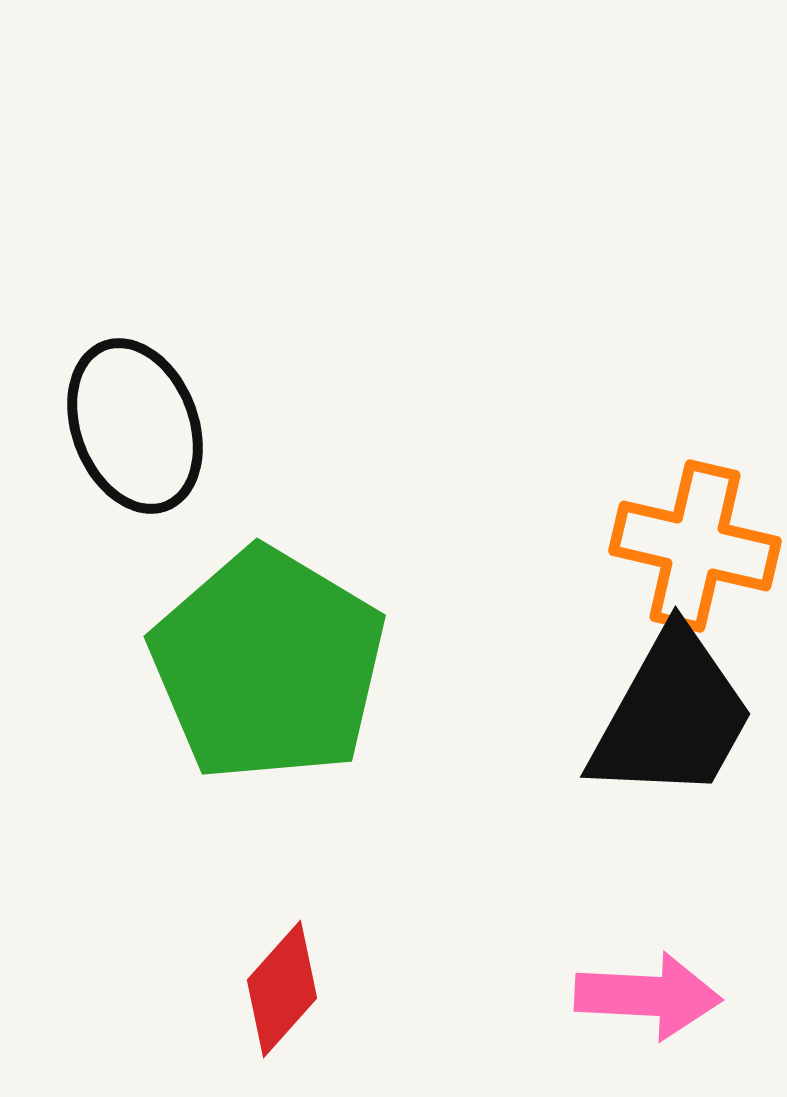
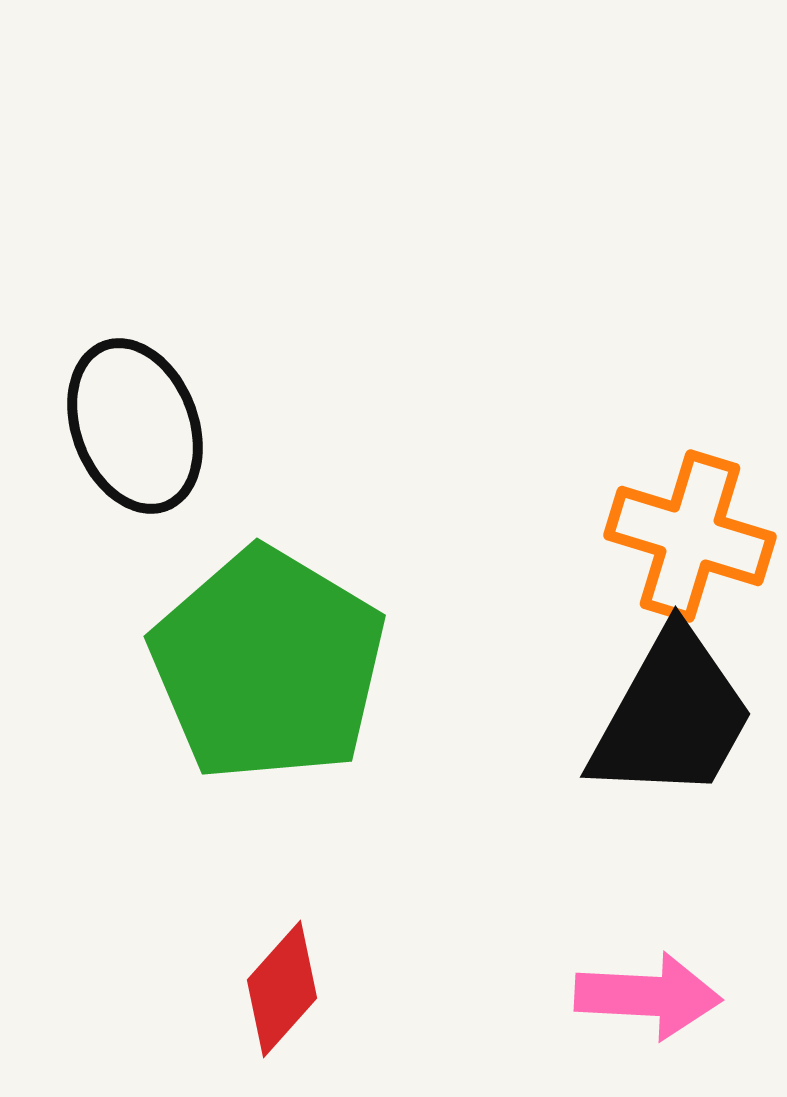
orange cross: moved 5 px left, 10 px up; rotated 4 degrees clockwise
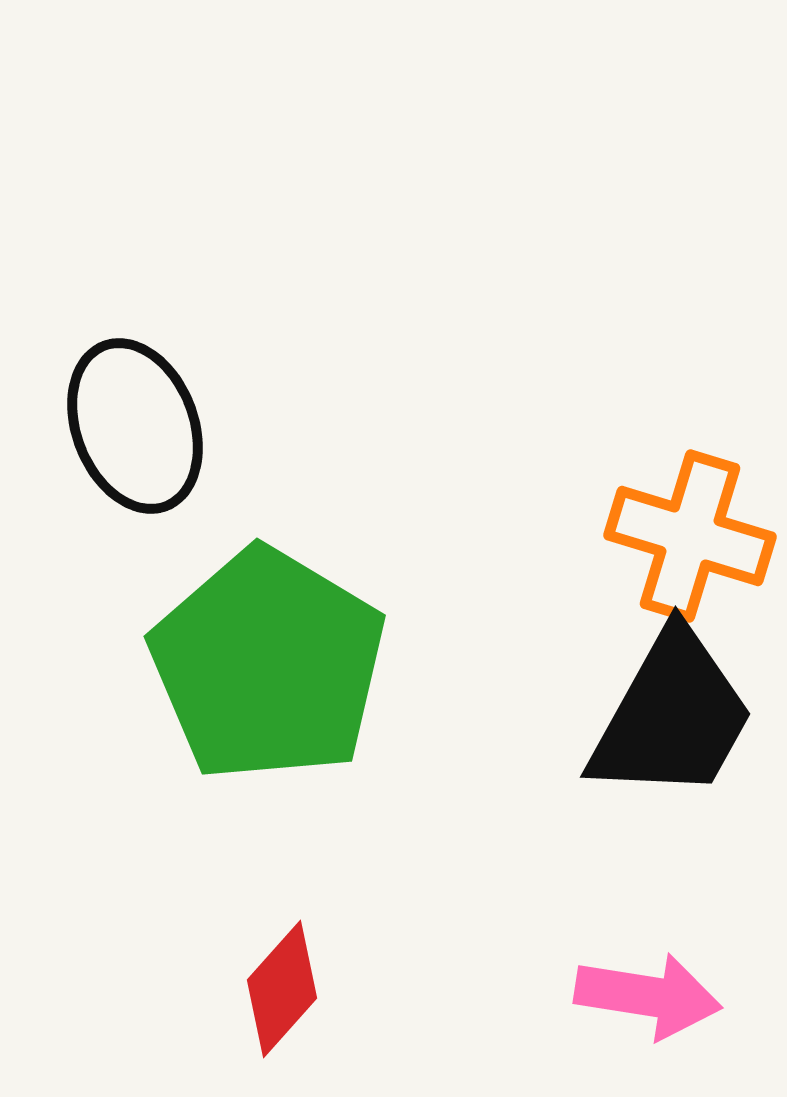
pink arrow: rotated 6 degrees clockwise
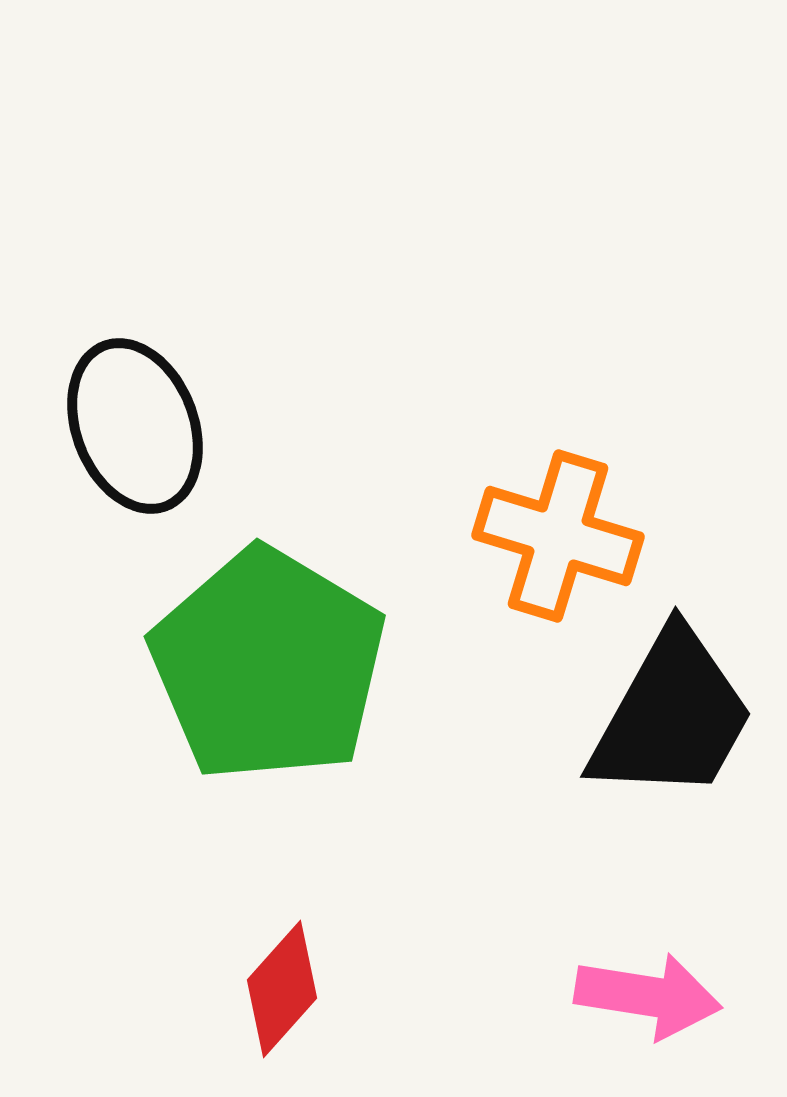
orange cross: moved 132 px left
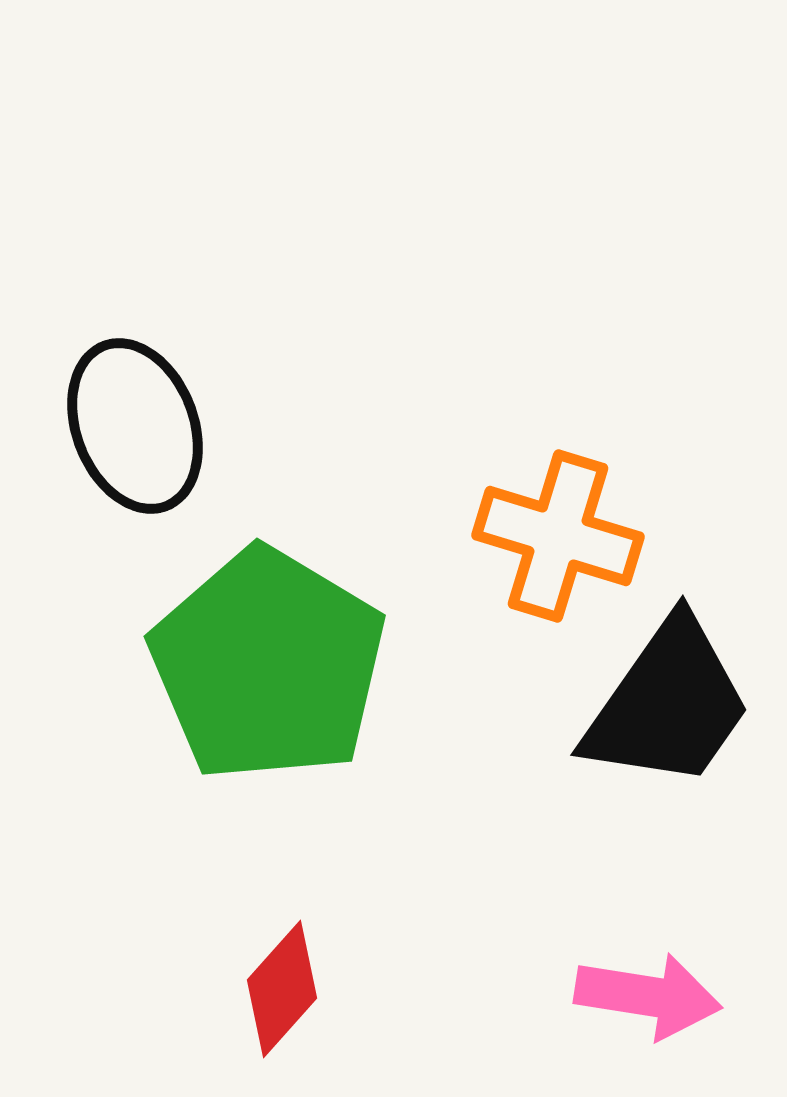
black trapezoid: moved 4 px left, 12 px up; rotated 6 degrees clockwise
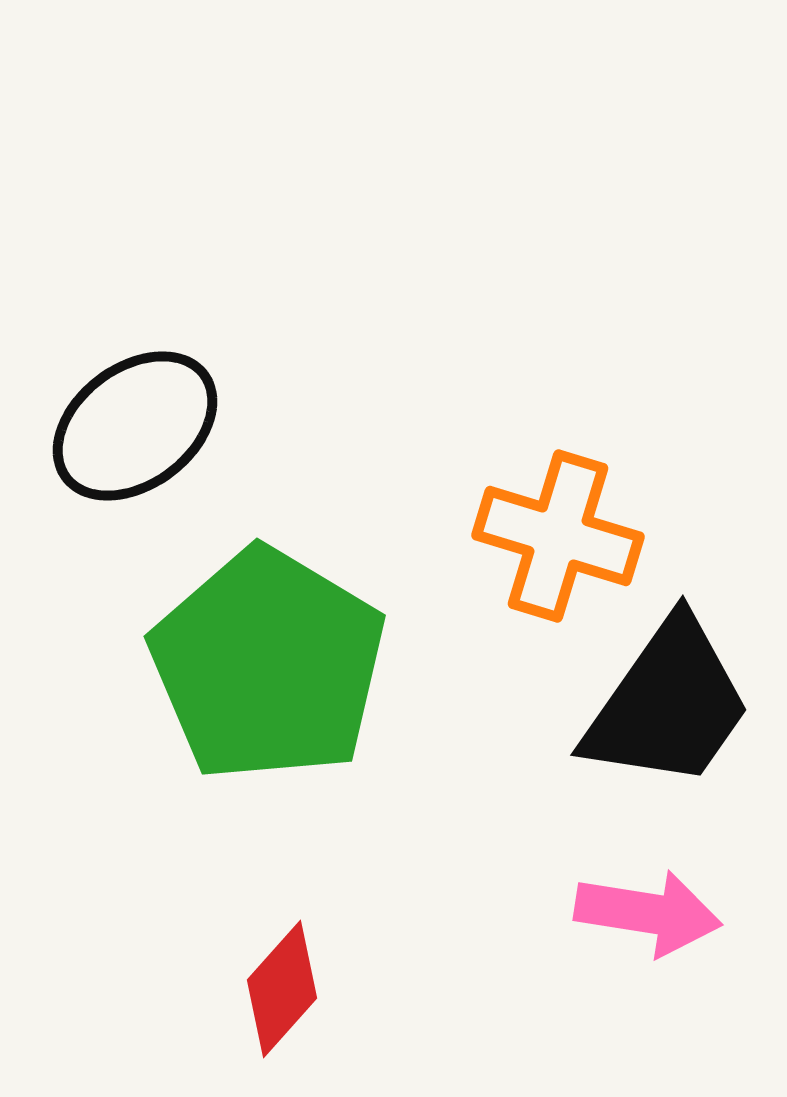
black ellipse: rotated 74 degrees clockwise
pink arrow: moved 83 px up
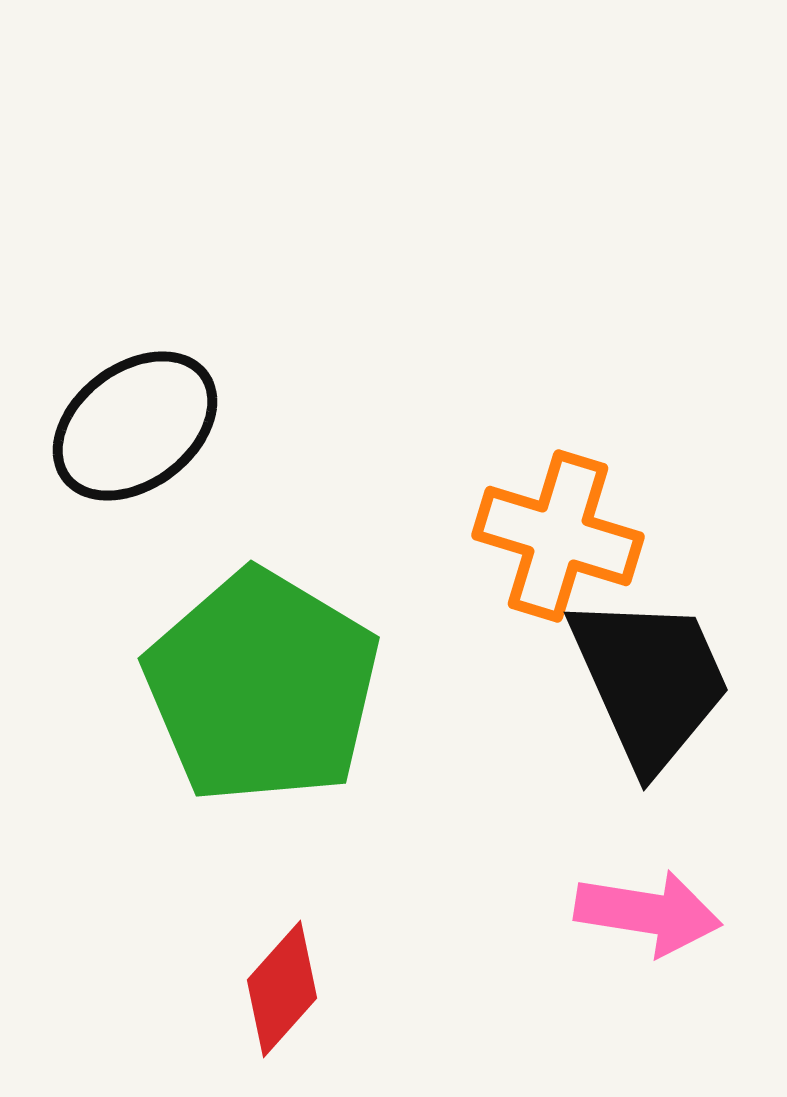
green pentagon: moved 6 px left, 22 px down
black trapezoid: moved 18 px left, 23 px up; rotated 59 degrees counterclockwise
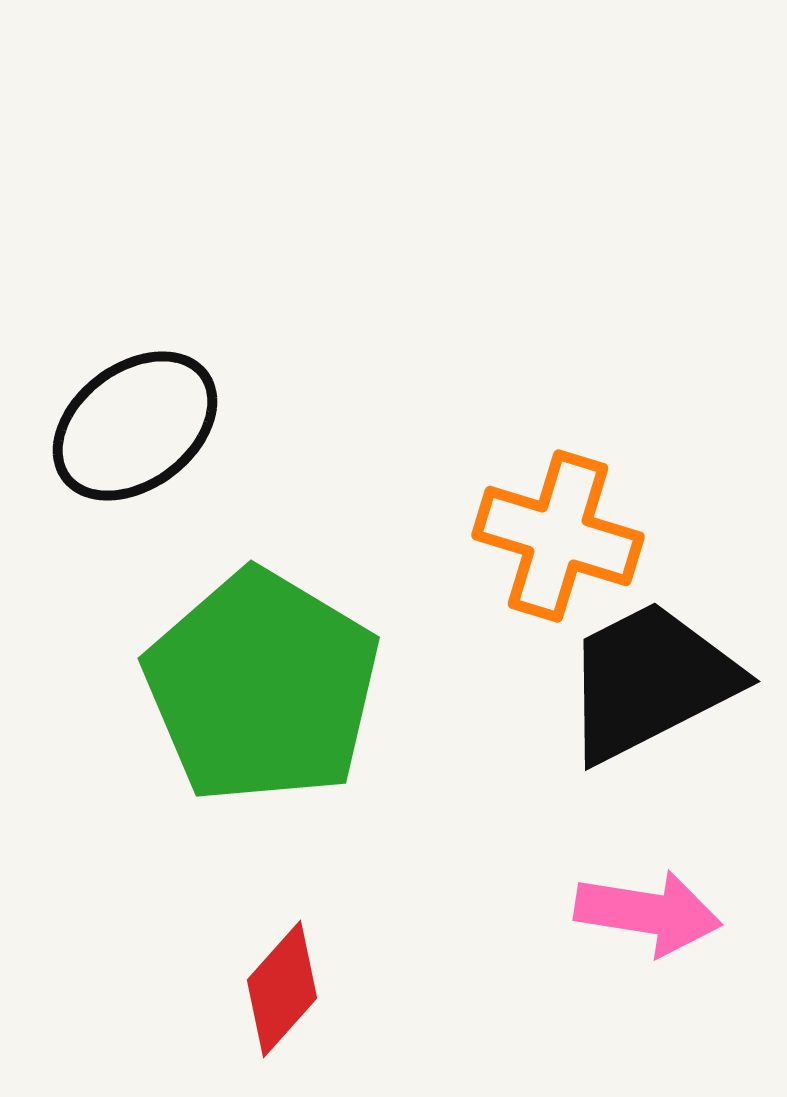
black trapezoid: rotated 93 degrees counterclockwise
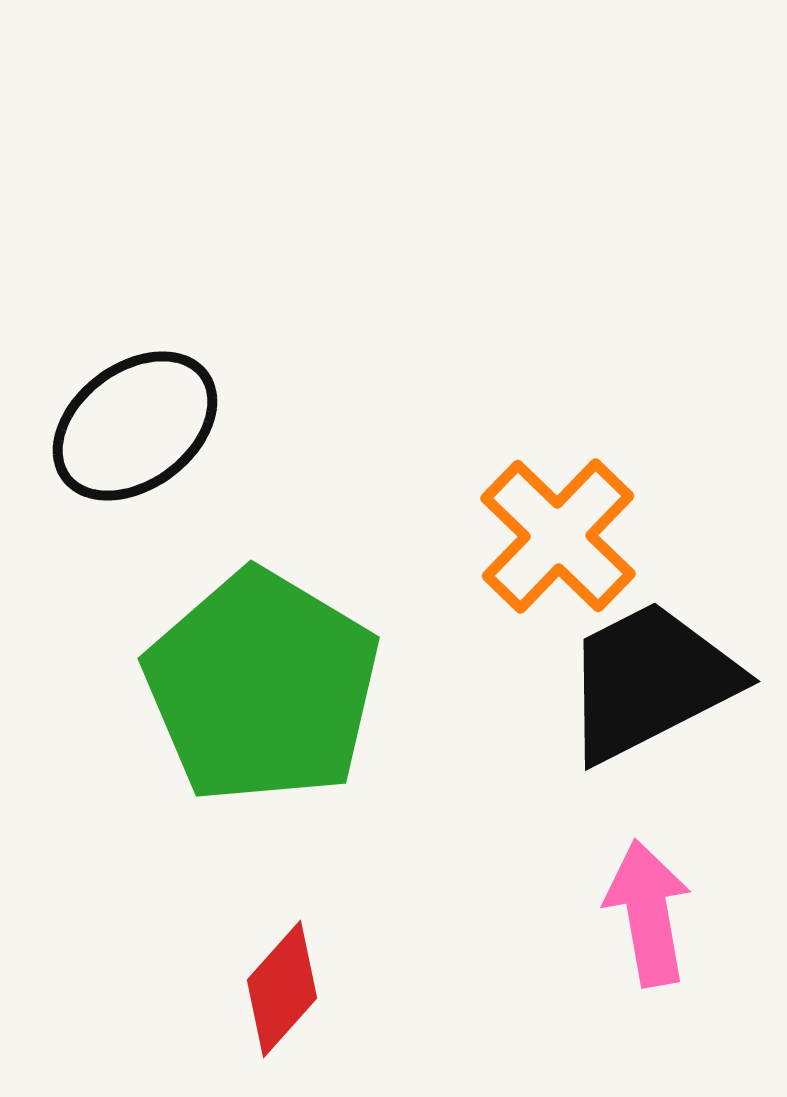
orange cross: rotated 27 degrees clockwise
pink arrow: rotated 109 degrees counterclockwise
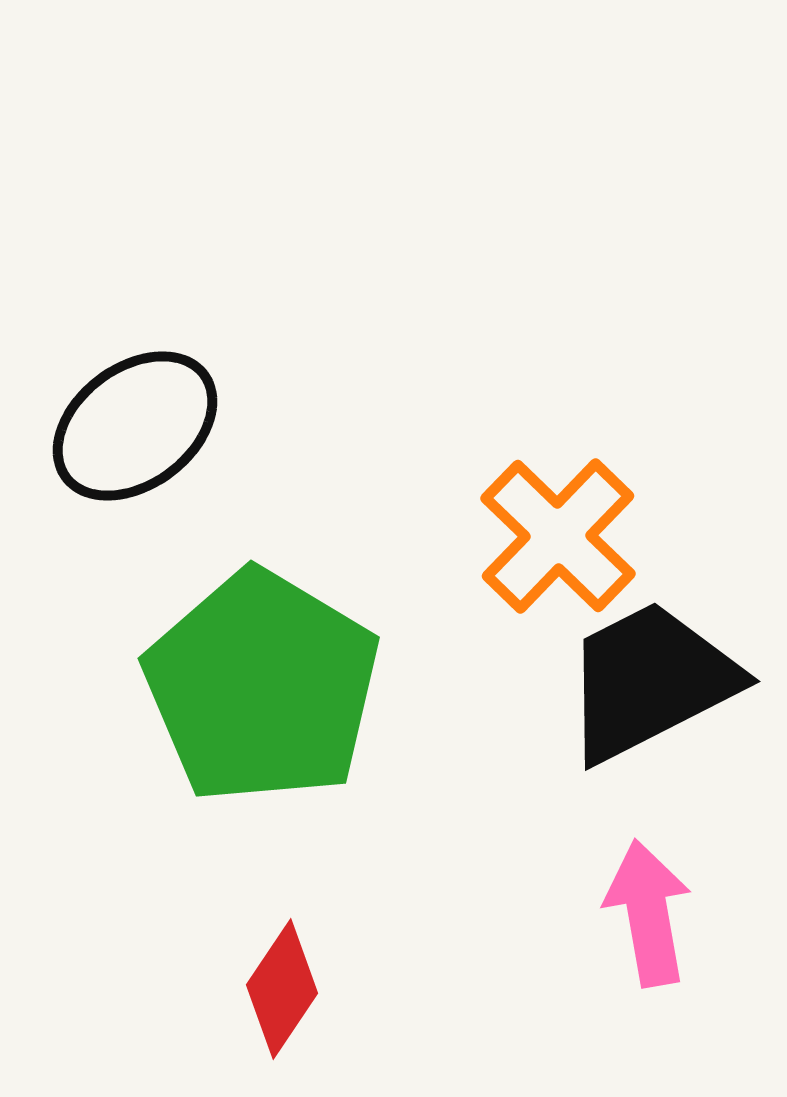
red diamond: rotated 8 degrees counterclockwise
